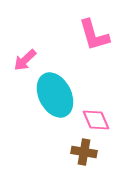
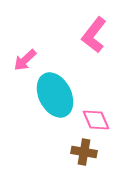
pink L-shape: rotated 54 degrees clockwise
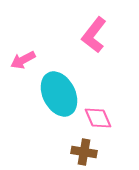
pink arrow: moved 2 px left; rotated 15 degrees clockwise
cyan ellipse: moved 4 px right, 1 px up
pink diamond: moved 2 px right, 2 px up
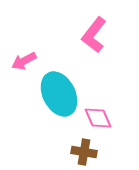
pink arrow: moved 1 px right, 1 px down
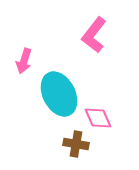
pink arrow: rotated 45 degrees counterclockwise
brown cross: moved 8 px left, 8 px up
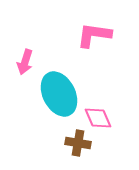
pink L-shape: rotated 60 degrees clockwise
pink arrow: moved 1 px right, 1 px down
brown cross: moved 2 px right, 1 px up
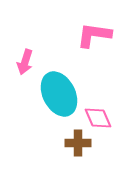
brown cross: rotated 10 degrees counterclockwise
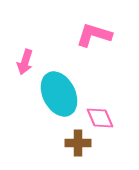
pink L-shape: rotated 9 degrees clockwise
pink diamond: moved 2 px right
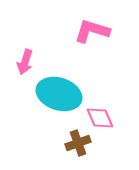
pink L-shape: moved 2 px left, 4 px up
cyan ellipse: rotated 45 degrees counterclockwise
brown cross: rotated 20 degrees counterclockwise
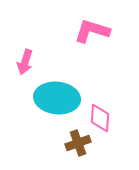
cyan ellipse: moved 2 px left, 4 px down; rotated 12 degrees counterclockwise
pink diamond: rotated 28 degrees clockwise
